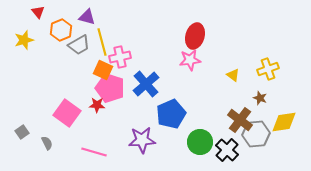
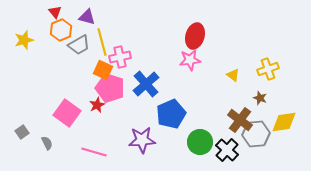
red triangle: moved 17 px right
red star: rotated 28 degrees counterclockwise
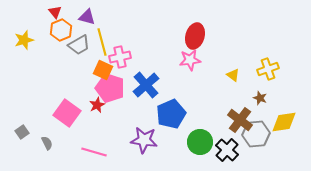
blue cross: moved 1 px down
purple star: moved 2 px right; rotated 12 degrees clockwise
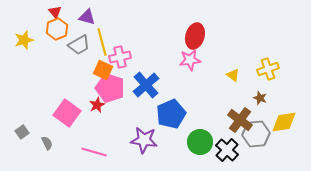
orange hexagon: moved 4 px left, 1 px up
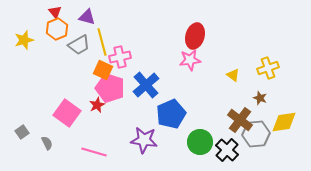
yellow cross: moved 1 px up
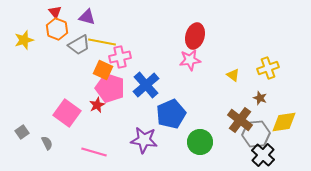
orange hexagon: rotated 15 degrees counterclockwise
yellow line: rotated 64 degrees counterclockwise
black cross: moved 36 px right, 5 px down
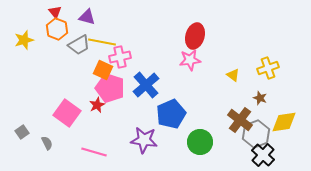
gray hexagon: rotated 16 degrees counterclockwise
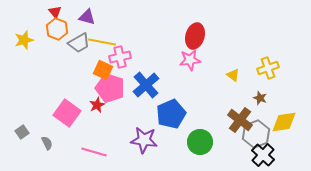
gray trapezoid: moved 2 px up
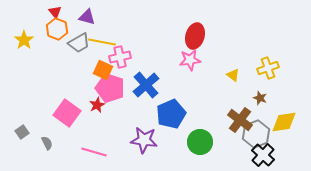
yellow star: rotated 18 degrees counterclockwise
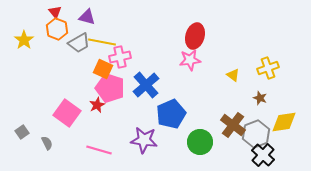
orange square: moved 1 px up
brown cross: moved 7 px left, 5 px down
pink line: moved 5 px right, 2 px up
